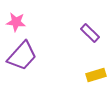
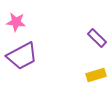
purple rectangle: moved 7 px right, 5 px down
purple trapezoid: rotated 20 degrees clockwise
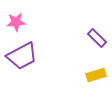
pink star: rotated 12 degrees counterclockwise
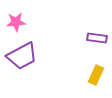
purple rectangle: rotated 36 degrees counterclockwise
yellow rectangle: rotated 48 degrees counterclockwise
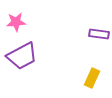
purple rectangle: moved 2 px right, 4 px up
yellow rectangle: moved 4 px left, 3 px down
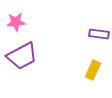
yellow rectangle: moved 1 px right, 8 px up
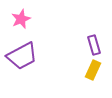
pink star: moved 5 px right, 3 px up; rotated 18 degrees counterclockwise
purple rectangle: moved 5 px left, 11 px down; rotated 66 degrees clockwise
